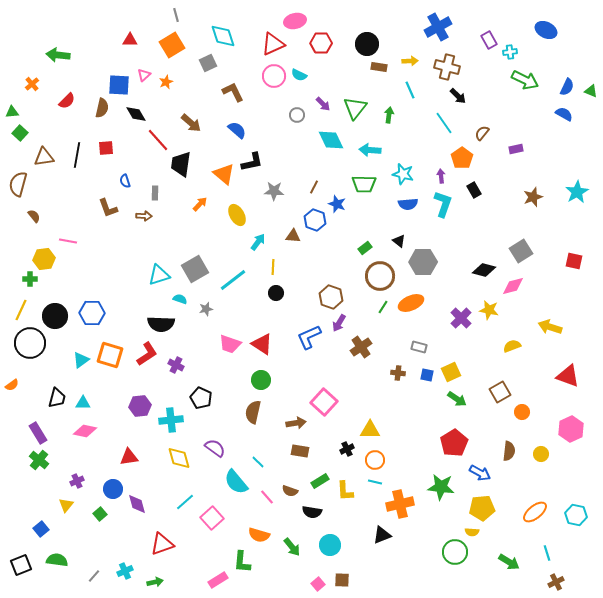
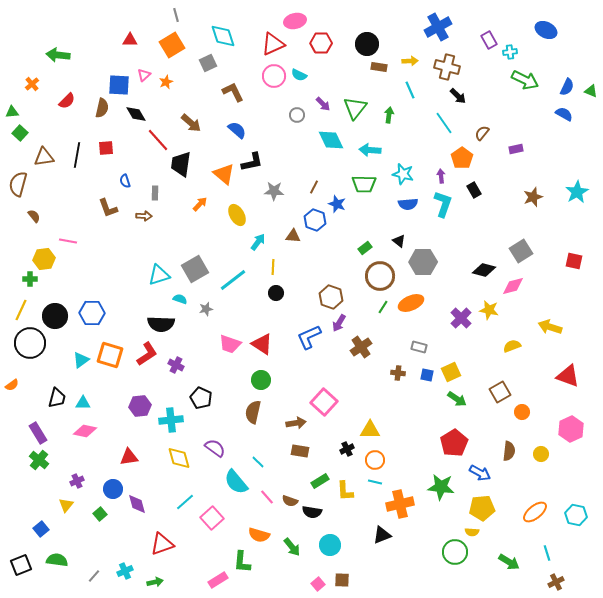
brown semicircle at (290, 491): moved 10 px down
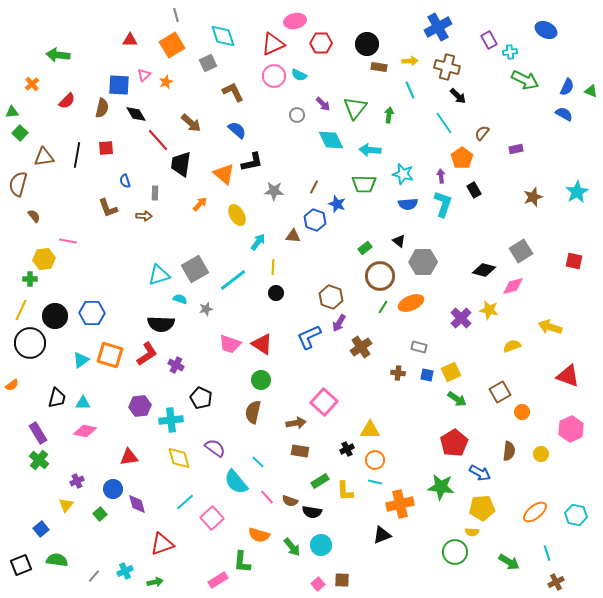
cyan circle at (330, 545): moved 9 px left
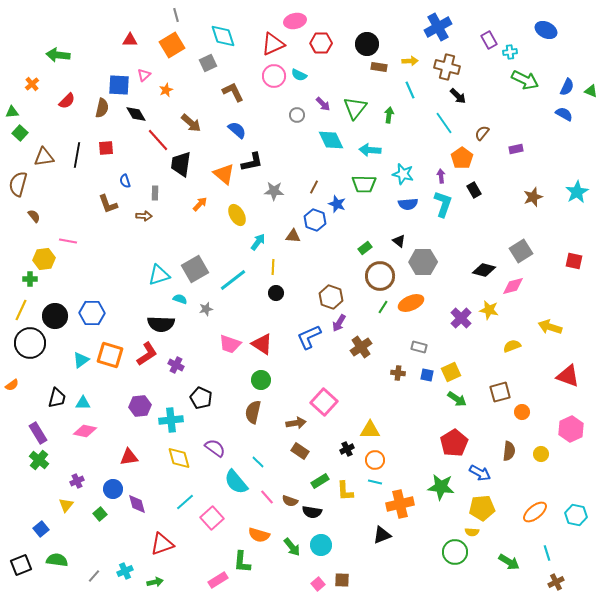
orange star at (166, 82): moved 8 px down
brown L-shape at (108, 208): moved 4 px up
brown square at (500, 392): rotated 15 degrees clockwise
brown rectangle at (300, 451): rotated 24 degrees clockwise
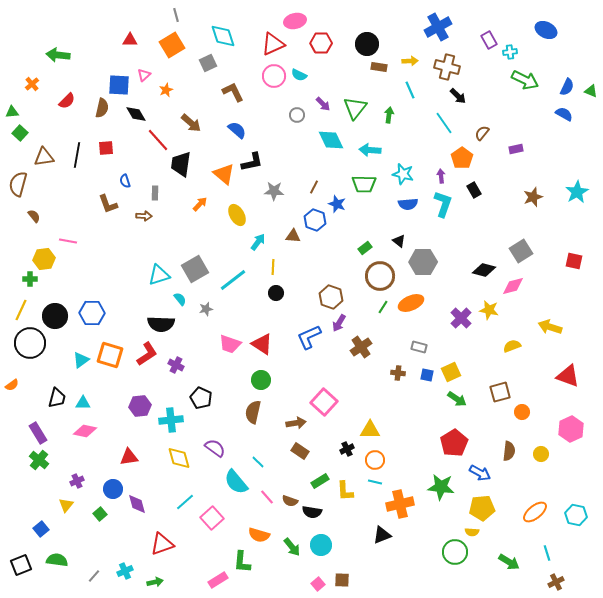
cyan semicircle at (180, 299): rotated 32 degrees clockwise
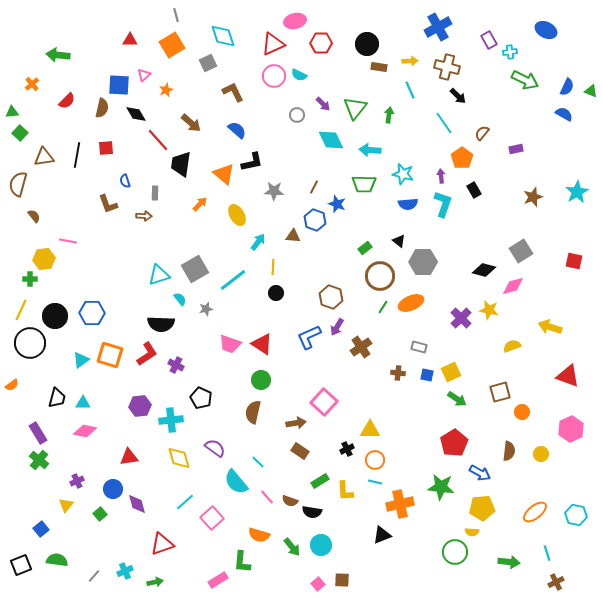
purple arrow at (339, 323): moved 2 px left, 4 px down
green arrow at (509, 562): rotated 25 degrees counterclockwise
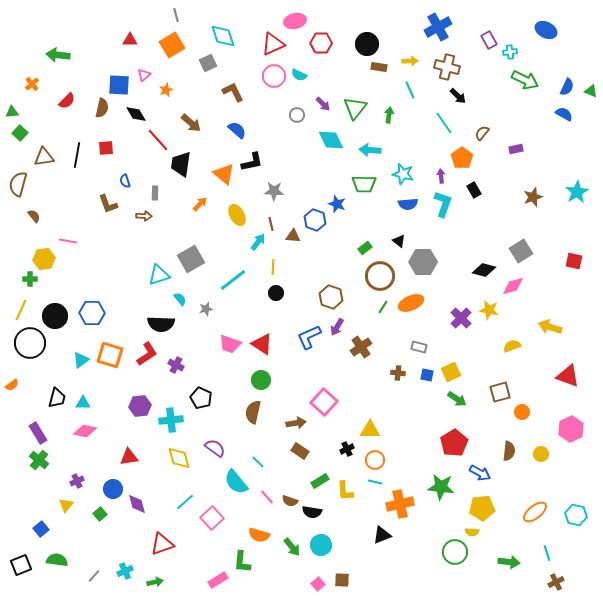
brown line at (314, 187): moved 43 px left, 37 px down; rotated 40 degrees counterclockwise
gray square at (195, 269): moved 4 px left, 10 px up
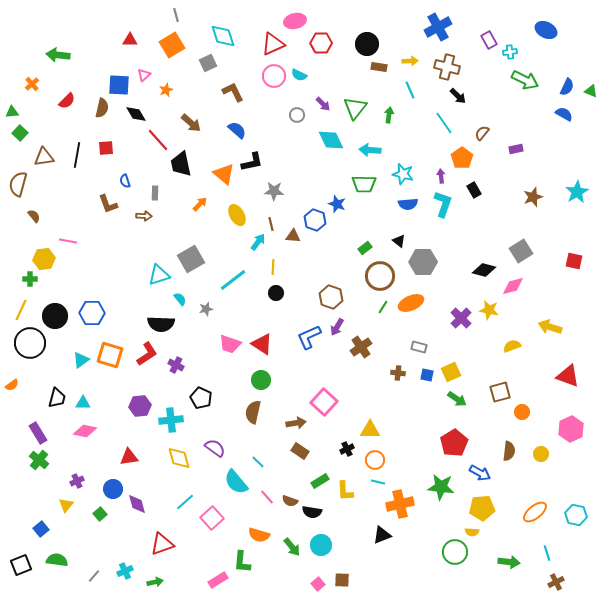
black trapezoid at (181, 164): rotated 20 degrees counterclockwise
cyan line at (375, 482): moved 3 px right
